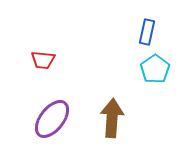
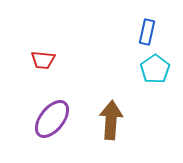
brown arrow: moved 1 px left, 2 px down
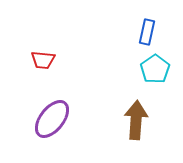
brown arrow: moved 25 px right
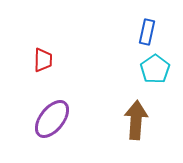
red trapezoid: rotated 95 degrees counterclockwise
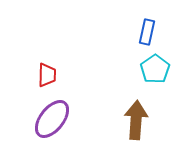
red trapezoid: moved 4 px right, 15 px down
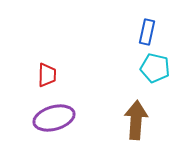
cyan pentagon: moved 1 px up; rotated 24 degrees counterclockwise
purple ellipse: moved 2 px right, 1 px up; rotated 36 degrees clockwise
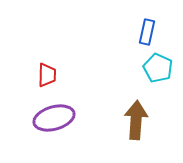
cyan pentagon: moved 3 px right; rotated 12 degrees clockwise
